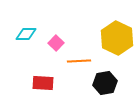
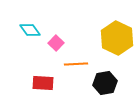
cyan diamond: moved 4 px right, 4 px up; rotated 55 degrees clockwise
orange line: moved 3 px left, 3 px down
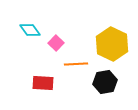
yellow hexagon: moved 5 px left, 6 px down
black hexagon: moved 1 px up
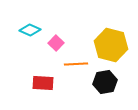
cyan diamond: rotated 30 degrees counterclockwise
yellow hexagon: moved 1 px left, 1 px down; rotated 12 degrees counterclockwise
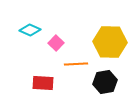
yellow hexagon: moved 1 px left, 3 px up; rotated 12 degrees counterclockwise
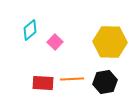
cyan diamond: rotated 65 degrees counterclockwise
pink square: moved 1 px left, 1 px up
orange line: moved 4 px left, 15 px down
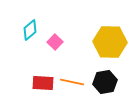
orange line: moved 3 px down; rotated 15 degrees clockwise
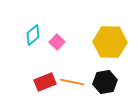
cyan diamond: moved 3 px right, 5 px down
pink square: moved 2 px right
red rectangle: moved 2 px right, 1 px up; rotated 25 degrees counterclockwise
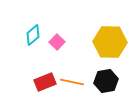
black hexagon: moved 1 px right, 1 px up
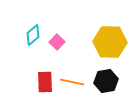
red rectangle: rotated 70 degrees counterclockwise
